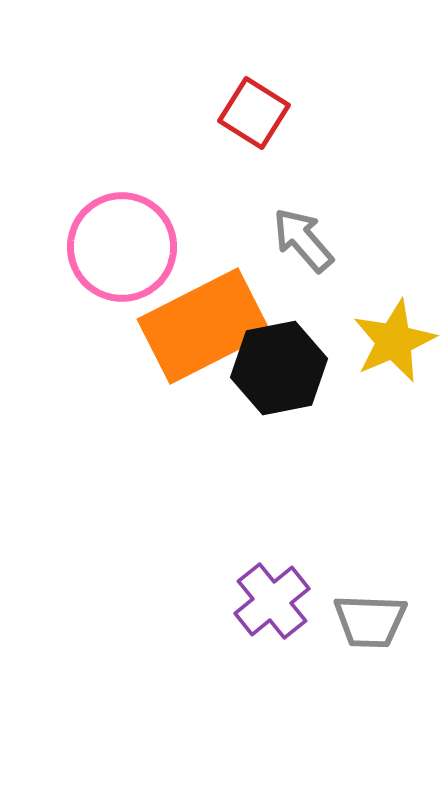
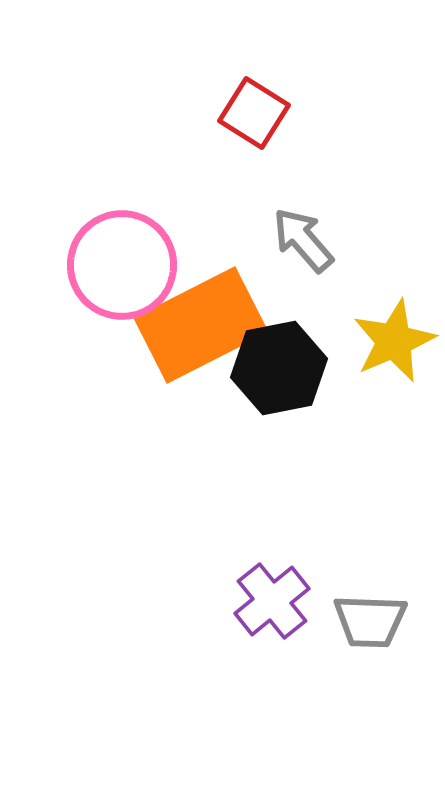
pink circle: moved 18 px down
orange rectangle: moved 3 px left, 1 px up
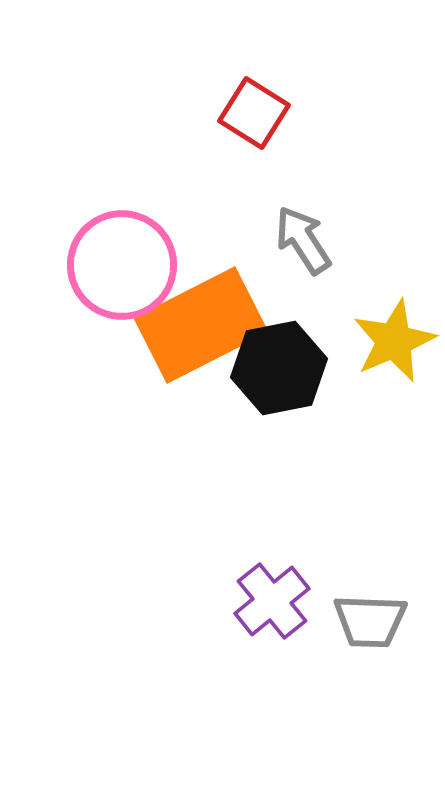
gray arrow: rotated 8 degrees clockwise
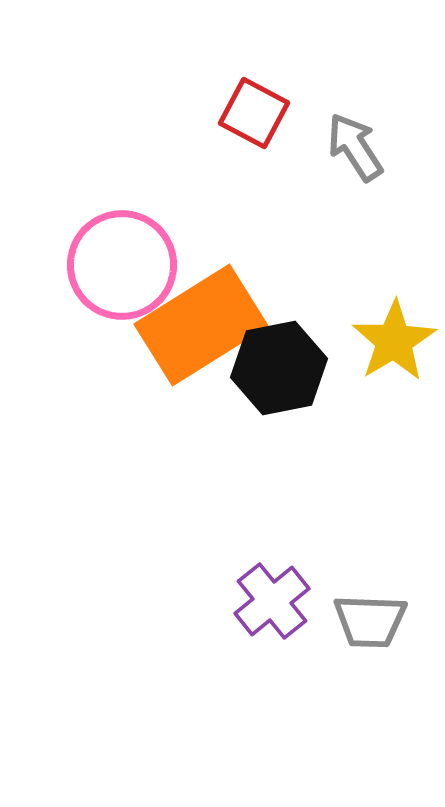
red square: rotated 4 degrees counterclockwise
gray arrow: moved 52 px right, 93 px up
orange rectangle: rotated 5 degrees counterclockwise
yellow star: rotated 8 degrees counterclockwise
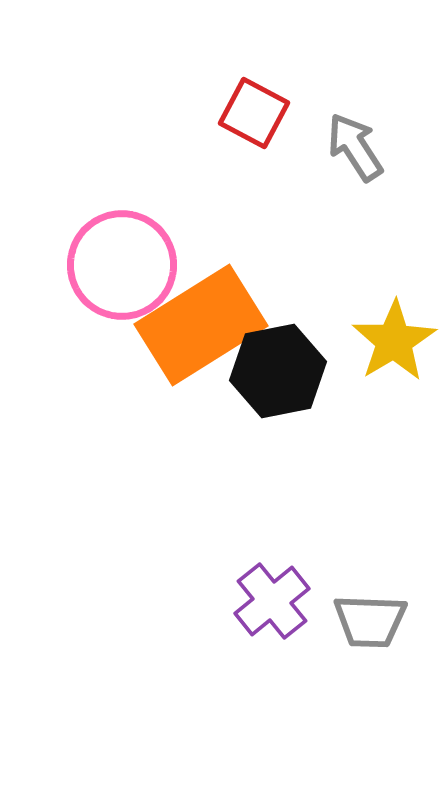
black hexagon: moved 1 px left, 3 px down
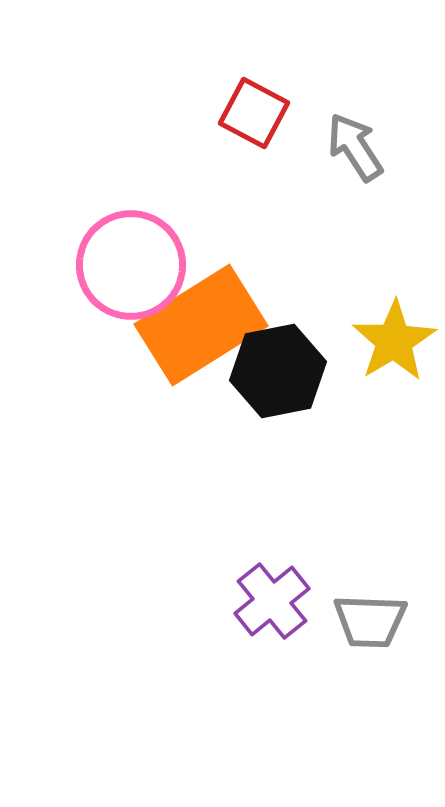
pink circle: moved 9 px right
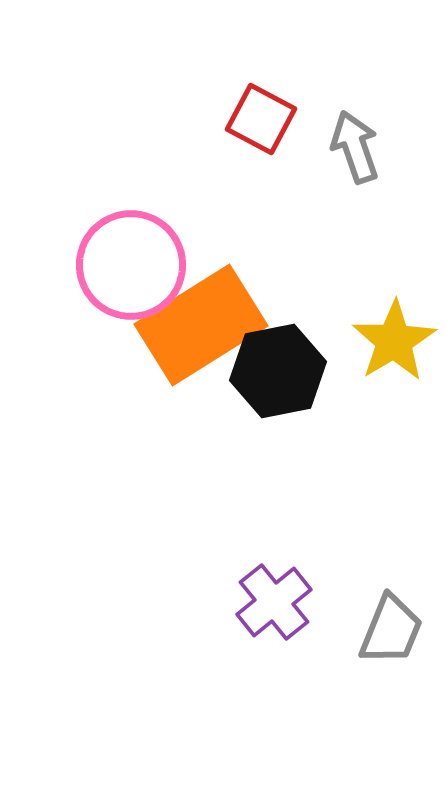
red square: moved 7 px right, 6 px down
gray arrow: rotated 14 degrees clockwise
purple cross: moved 2 px right, 1 px down
gray trapezoid: moved 21 px right, 9 px down; rotated 70 degrees counterclockwise
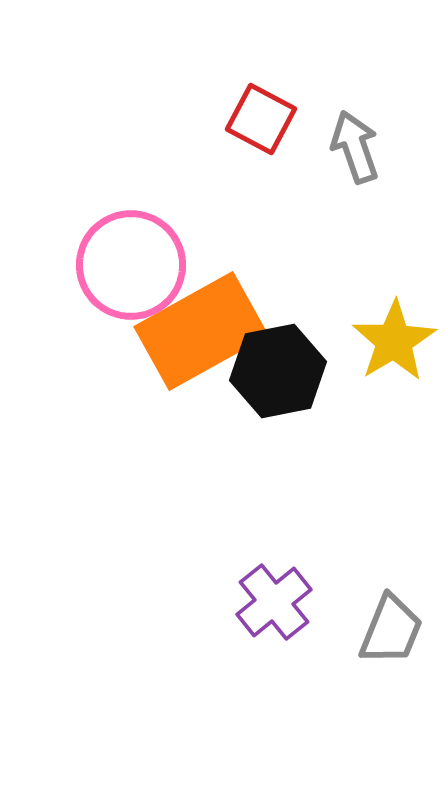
orange rectangle: moved 6 px down; rotated 3 degrees clockwise
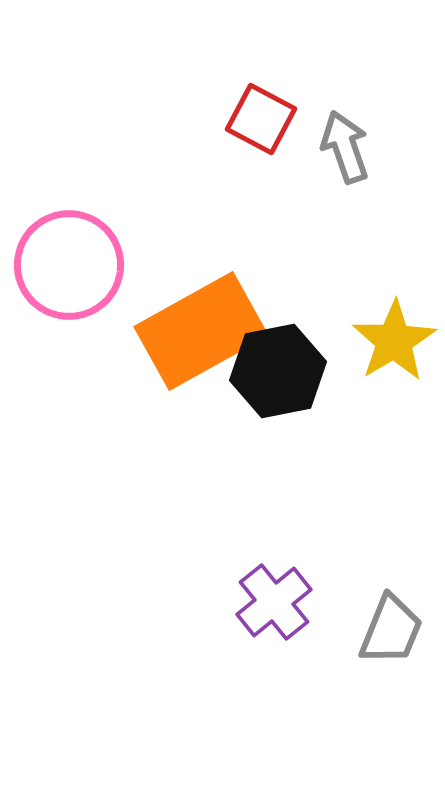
gray arrow: moved 10 px left
pink circle: moved 62 px left
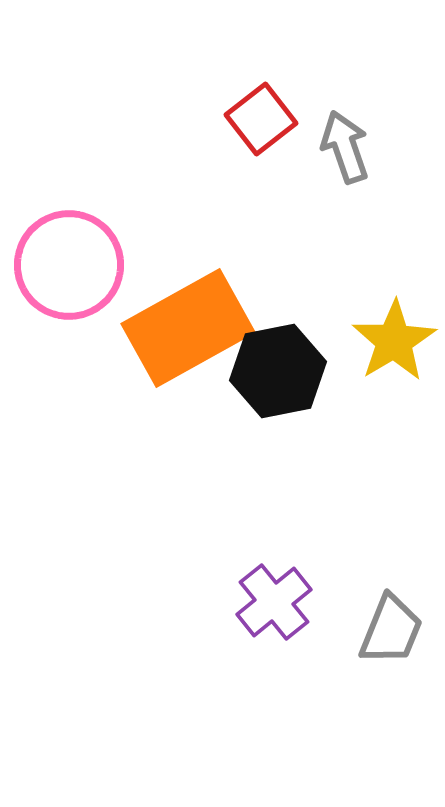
red square: rotated 24 degrees clockwise
orange rectangle: moved 13 px left, 3 px up
